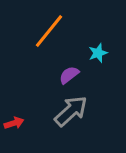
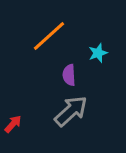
orange line: moved 5 px down; rotated 9 degrees clockwise
purple semicircle: rotated 55 degrees counterclockwise
red arrow: moved 1 px left, 1 px down; rotated 30 degrees counterclockwise
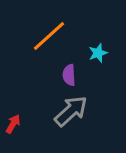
red arrow: rotated 12 degrees counterclockwise
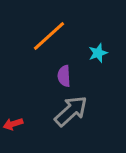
purple semicircle: moved 5 px left, 1 px down
red arrow: rotated 138 degrees counterclockwise
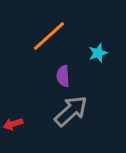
purple semicircle: moved 1 px left
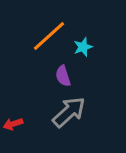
cyan star: moved 15 px left, 6 px up
purple semicircle: rotated 15 degrees counterclockwise
gray arrow: moved 2 px left, 1 px down
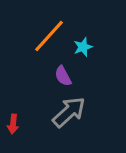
orange line: rotated 6 degrees counterclockwise
purple semicircle: rotated 10 degrees counterclockwise
red arrow: rotated 66 degrees counterclockwise
